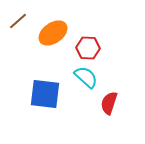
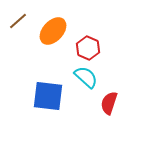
orange ellipse: moved 2 px up; rotated 12 degrees counterclockwise
red hexagon: rotated 20 degrees clockwise
blue square: moved 3 px right, 2 px down
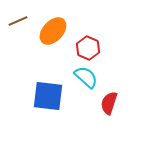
brown line: rotated 18 degrees clockwise
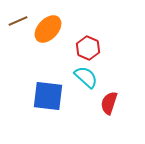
orange ellipse: moved 5 px left, 2 px up
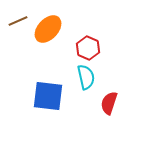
cyan semicircle: rotated 35 degrees clockwise
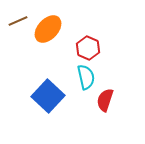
blue square: rotated 36 degrees clockwise
red semicircle: moved 4 px left, 3 px up
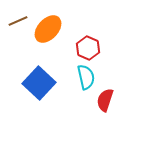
blue square: moved 9 px left, 13 px up
